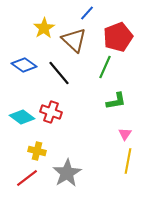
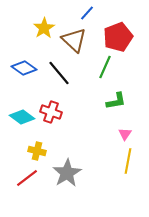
blue diamond: moved 3 px down
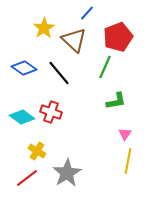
yellow cross: rotated 18 degrees clockwise
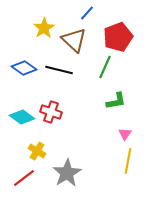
black line: moved 3 px up; rotated 36 degrees counterclockwise
red line: moved 3 px left
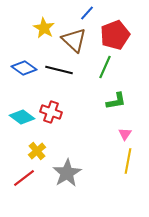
yellow star: rotated 10 degrees counterclockwise
red pentagon: moved 3 px left, 2 px up
yellow cross: rotated 18 degrees clockwise
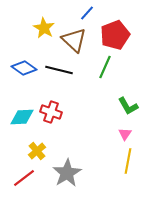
green L-shape: moved 12 px right, 5 px down; rotated 70 degrees clockwise
cyan diamond: rotated 40 degrees counterclockwise
